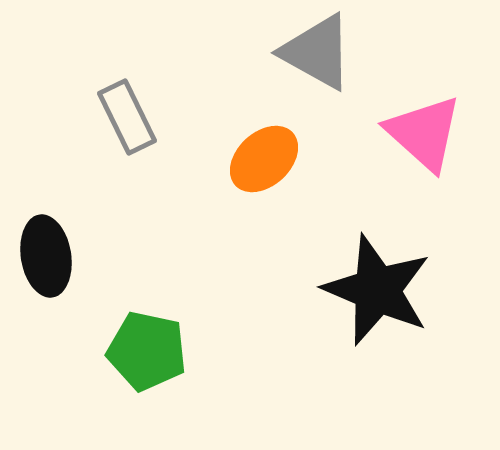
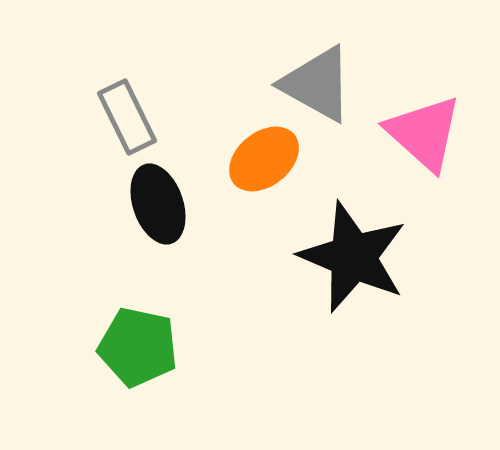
gray triangle: moved 32 px down
orange ellipse: rotated 4 degrees clockwise
black ellipse: moved 112 px right, 52 px up; rotated 10 degrees counterclockwise
black star: moved 24 px left, 33 px up
green pentagon: moved 9 px left, 4 px up
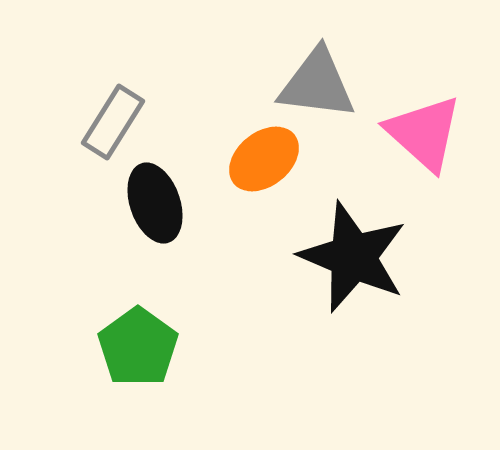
gray triangle: rotated 22 degrees counterclockwise
gray rectangle: moved 14 px left, 5 px down; rotated 58 degrees clockwise
black ellipse: moved 3 px left, 1 px up
green pentagon: rotated 24 degrees clockwise
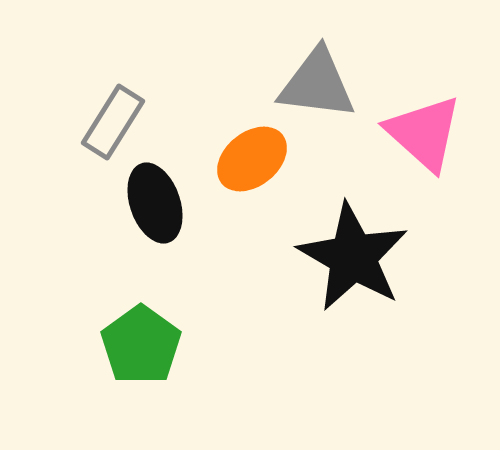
orange ellipse: moved 12 px left
black star: rotated 7 degrees clockwise
green pentagon: moved 3 px right, 2 px up
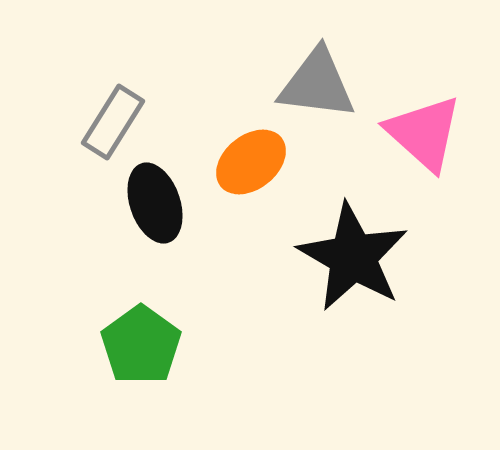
orange ellipse: moved 1 px left, 3 px down
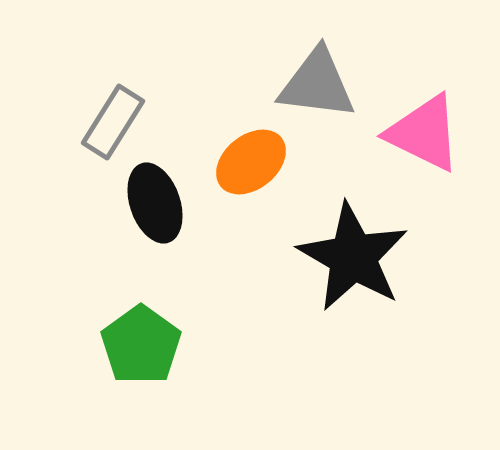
pink triangle: rotated 16 degrees counterclockwise
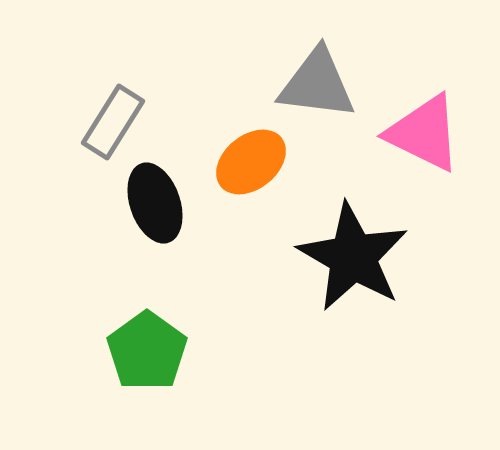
green pentagon: moved 6 px right, 6 px down
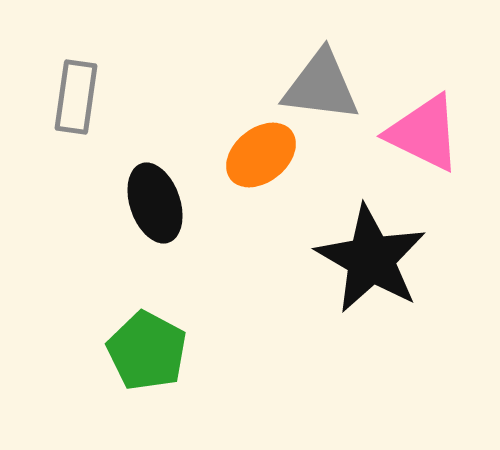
gray triangle: moved 4 px right, 2 px down
gray rectangle: moved 37 px left, 25 px up; rotated 24 degrees counterclockwise
orange ellipse: moved 10 px right, 7 px up
black star: moved 18 px right, 2 px down
green pentagon: rotated 8 degrees counterclockwise
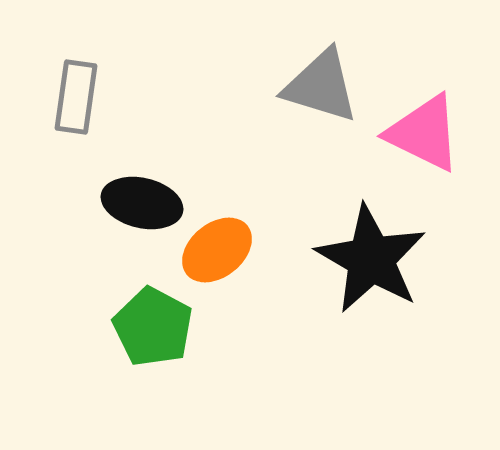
gray triangle: rotated 10 degrees clockwise
orange ellipse: moved 44 px left, 95 px down
black ellipse: moved 13 px left; rotated 58 degrees counterclockwise
green pentagon: moved 6 px right, 24 px up
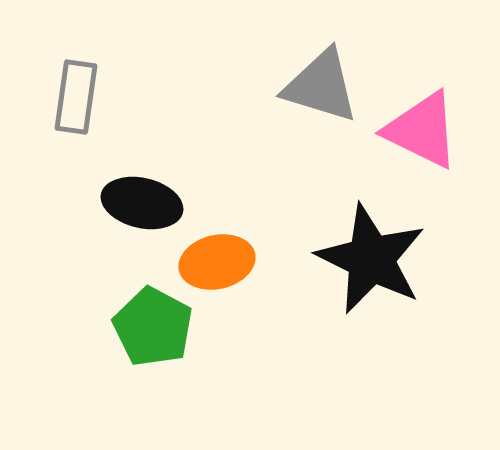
pink triangle: moved 2 px left, 3 px up
orange ellipse: moved 12 px down; rotated 26 degrees clockwise
black star: rotated 4 degrees counterclockwise
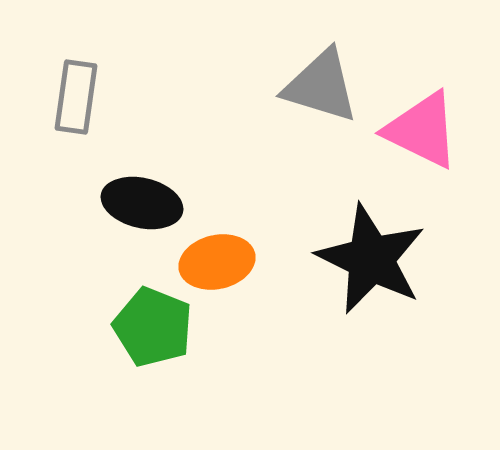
green pentagon: rotated 6 degrees counterclockwise
